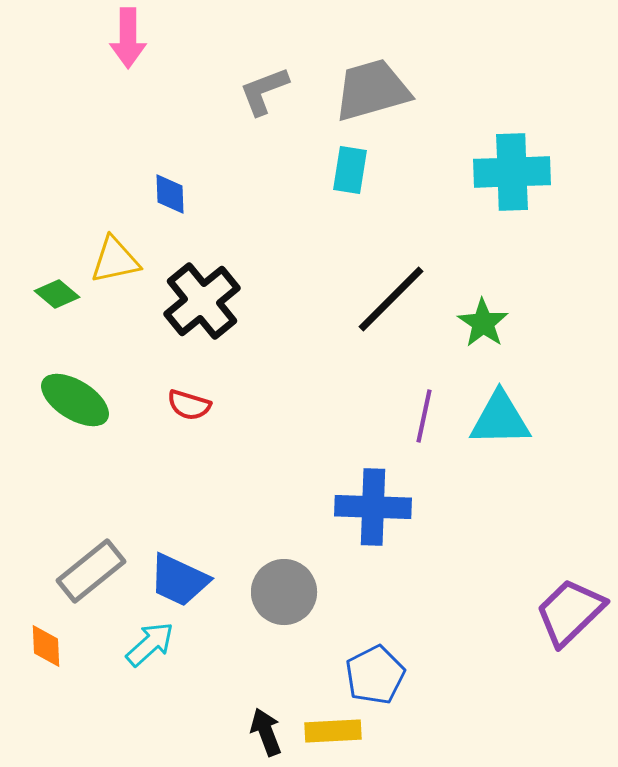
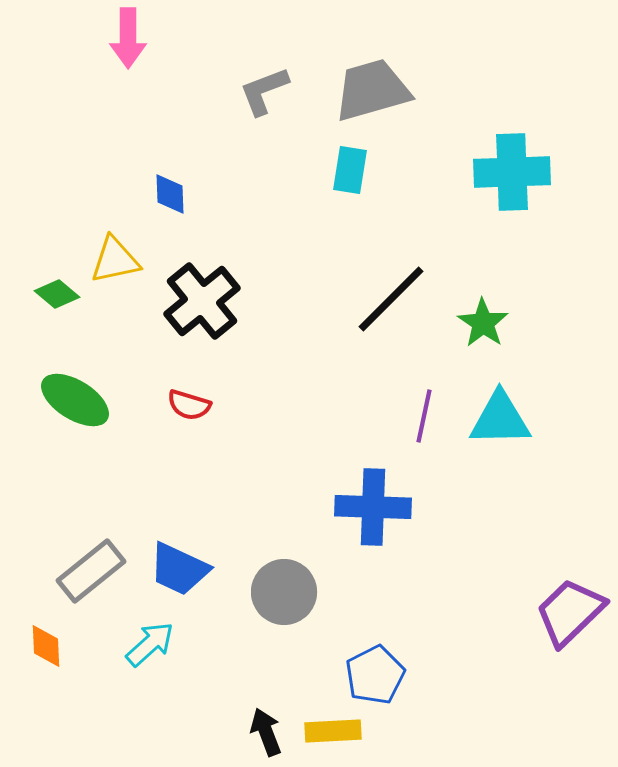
blue trapezoid: moved 11 px up
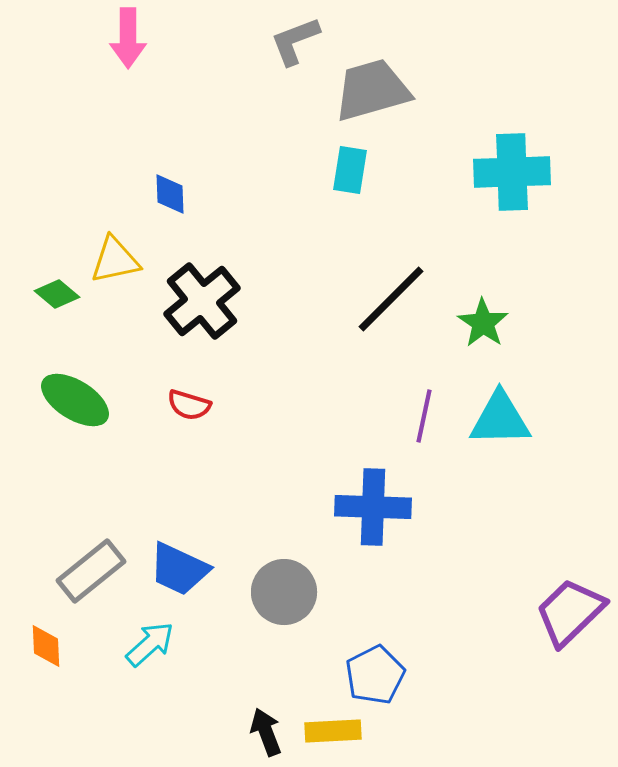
gray L-shape: moved 31 px right, 50 px up
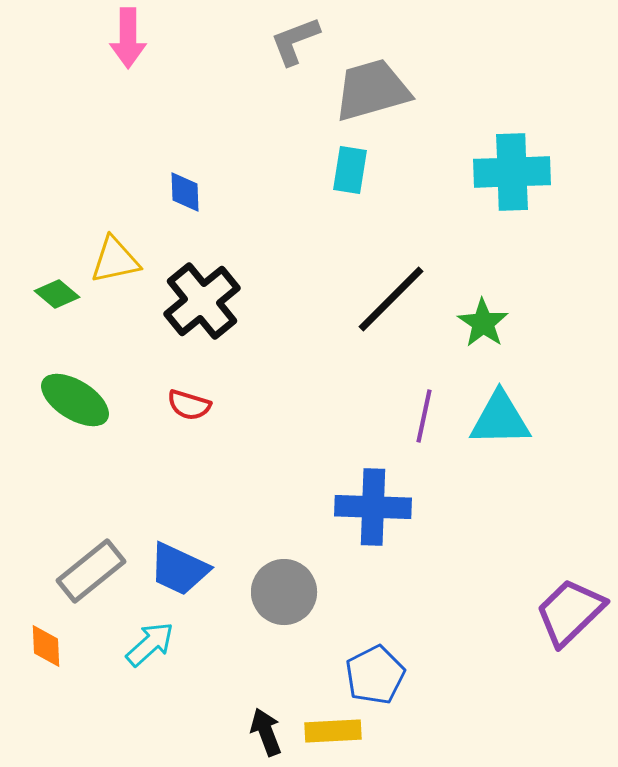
blue diamond: moved 15 px right, 2 px up
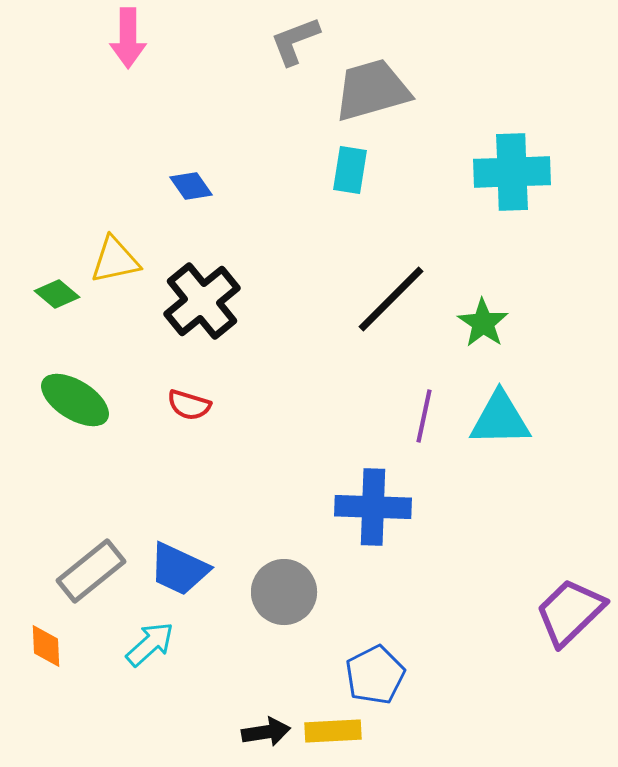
blue diamond: moved 6 px right, 6 px up; rotated 33 degrees counterclockwise
black arrow: rotated 102 degrees clockwise
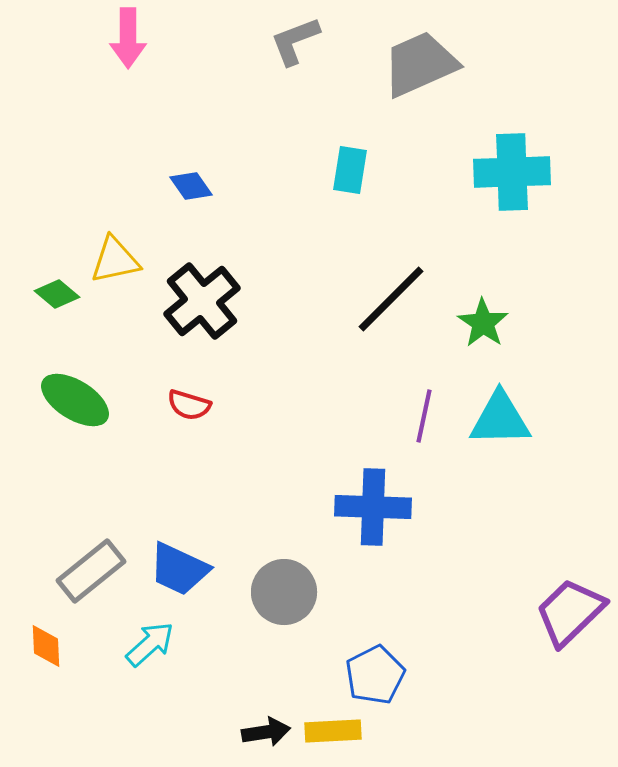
gray trapezoid: moved 48 px right, 26 px up; rotated 8 degrees counterclockwise
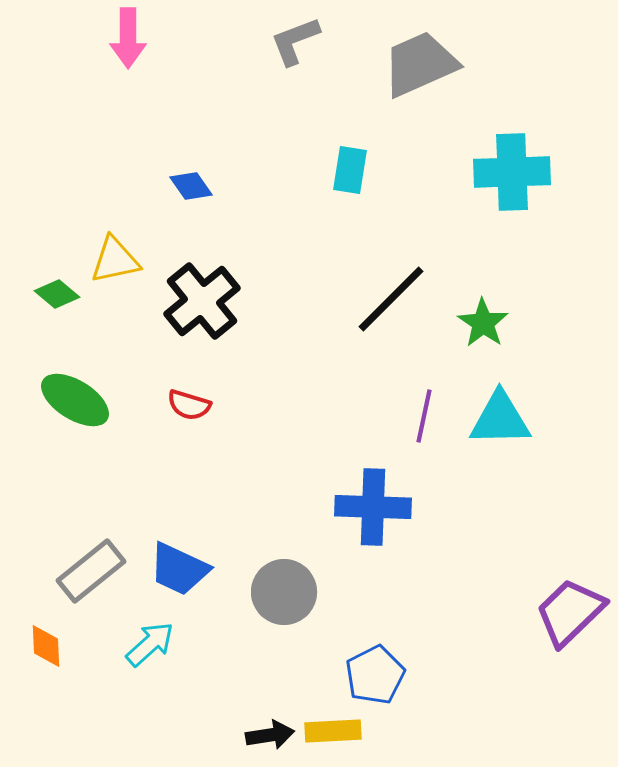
black arrow: moved 4 px right, 3 px down
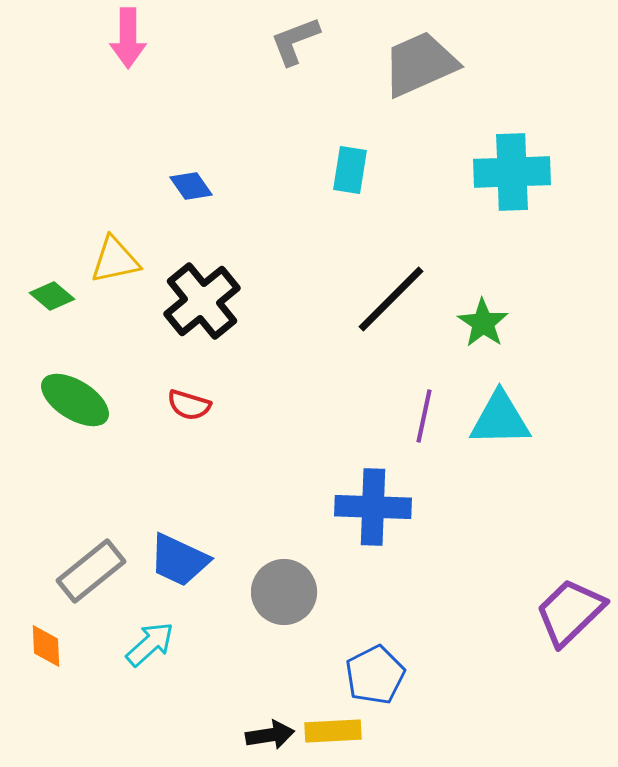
green diamond: moved 5 px left, 2 px down
blue trapezoid: moved 9 px up
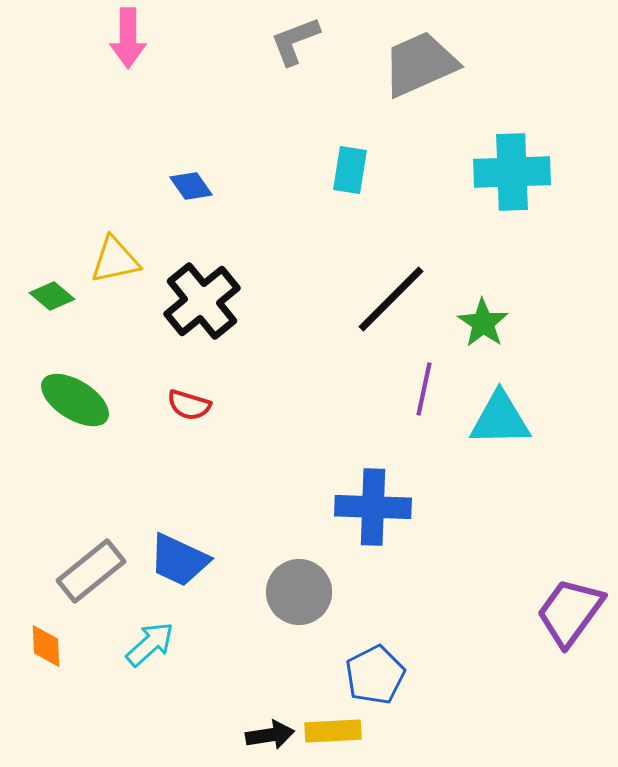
purple line: moved 27 px up
gray circle: moved 15 px right
purple trapezoid: rotated 10 degrees counterclockwise
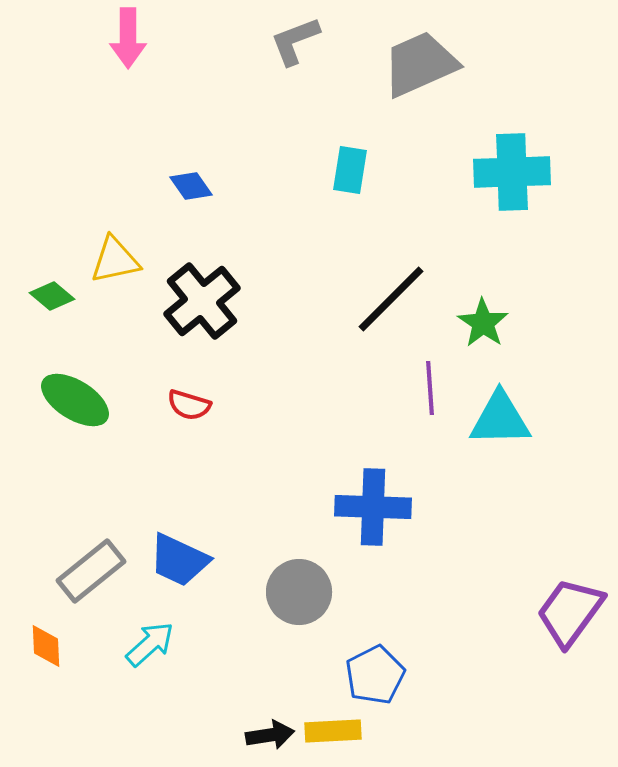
purple line: moved 6 px right, 1 px up; rotated 16 degrees counterclockwise
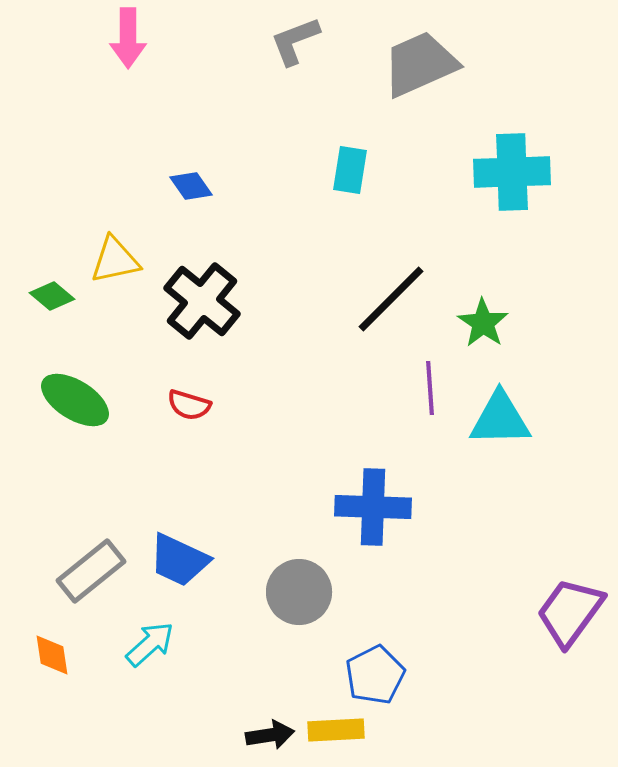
black cross: rotated 12 degrees counterclockwise
orange diamond: moved 6 px right, 9 px down; rotated 6 degrees counterclockwise
yellow rectangle: moved 3 px right, 1 px up
